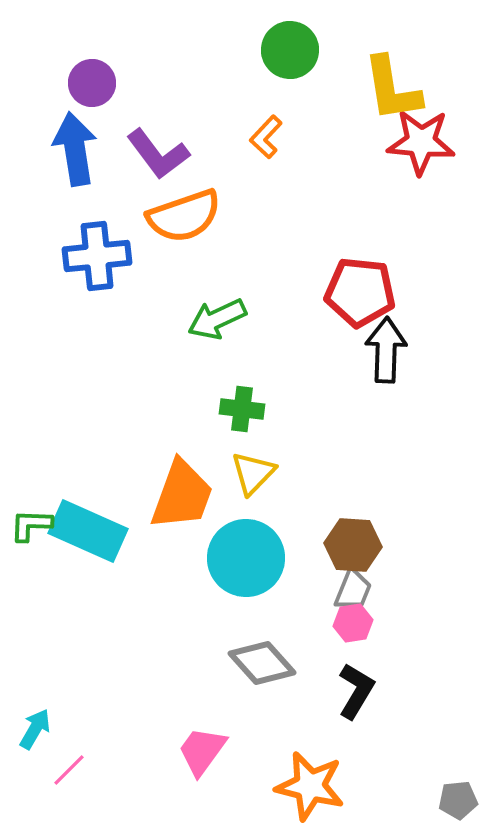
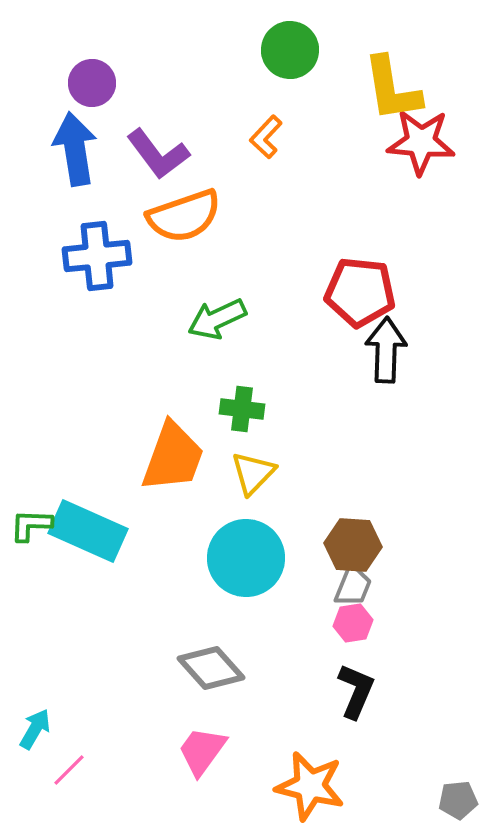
orange trapezoid: moved 9 px left, 38 px up
gray trapezoid: moved 4 px up
gray diamond: moved 51 px left, 5 px down
black L-shape: rotated 8 degrees counterclockwise
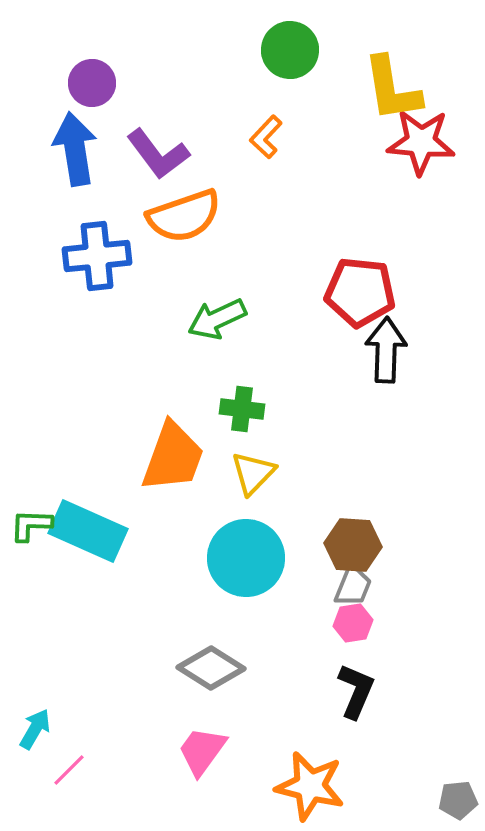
gray diamond: rotated 16 degrees counterclockwise
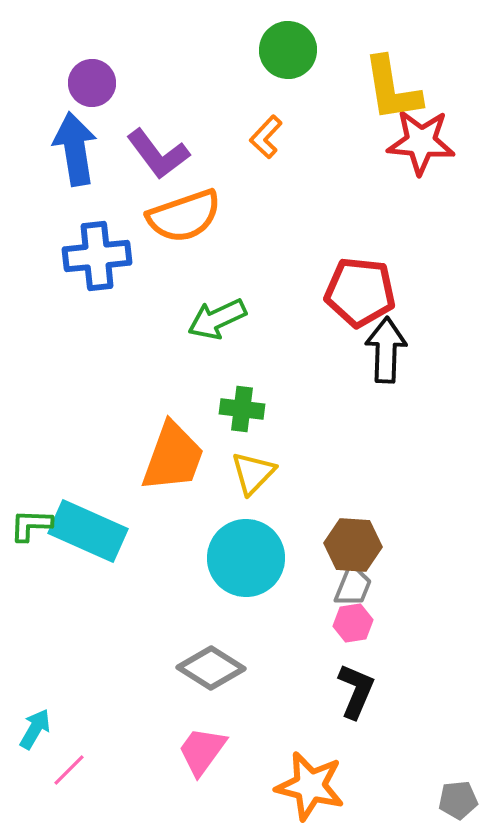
green circle: moved 2 px left
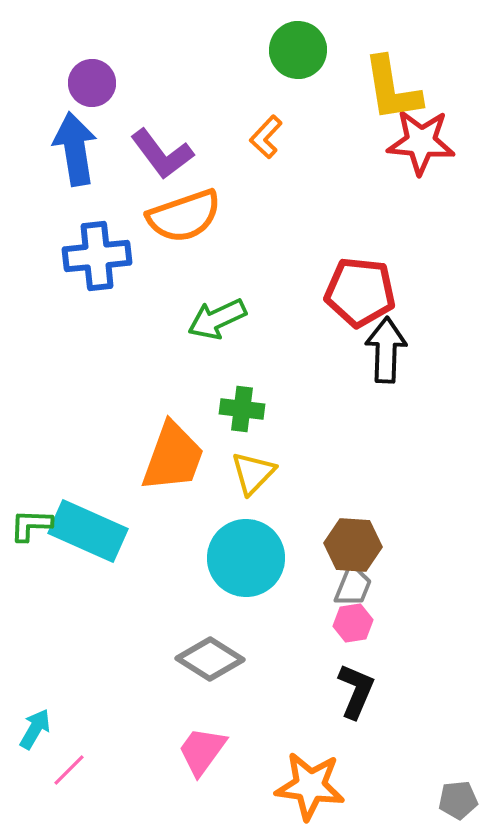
green circle: moved 10 px right
purple L-shape: moved 4 px right
gray diamond: moved 1 px left, 9 px up
orange star: rotated 6 degrees counterclockwise
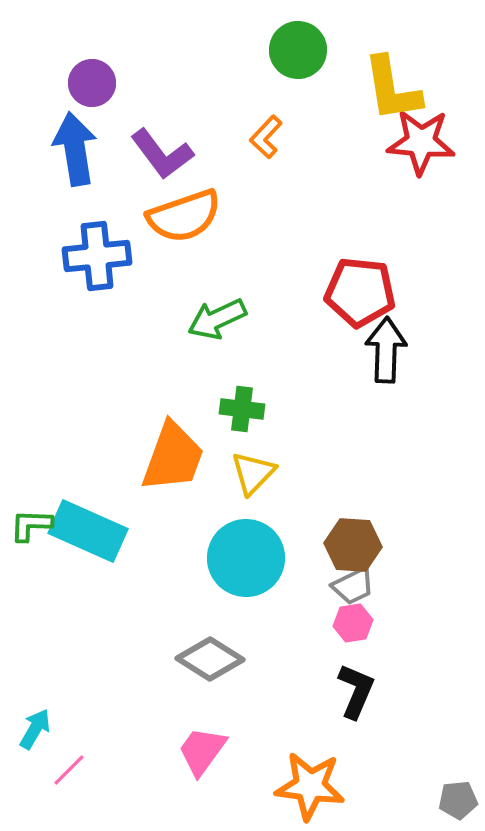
gray trapezoid: rotated 42 degrees clockwise
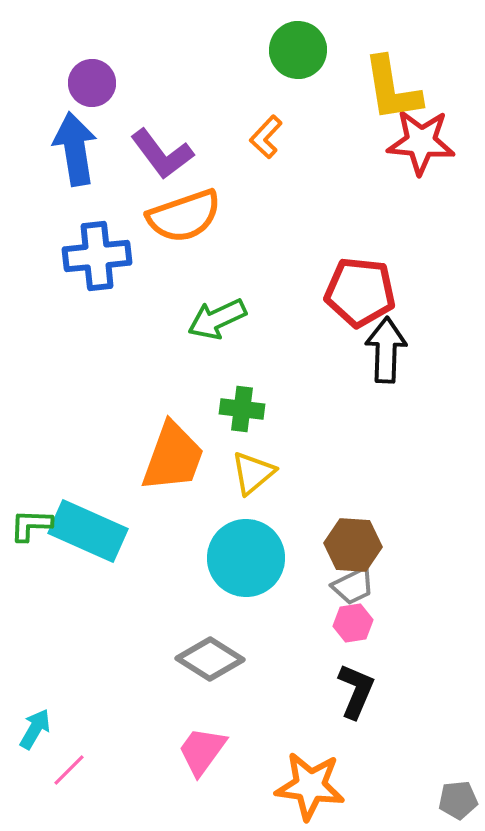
yellow triangle: rotated 6 degrees clockwise
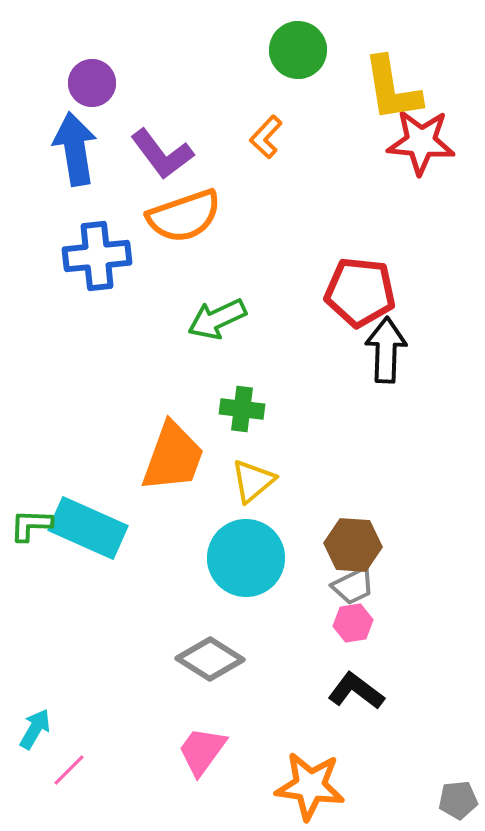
yellow triangle: moved 8 px down
cyan rectangle: moved 3 px up
black L-shape: rotated 76 degrees counterclockwise
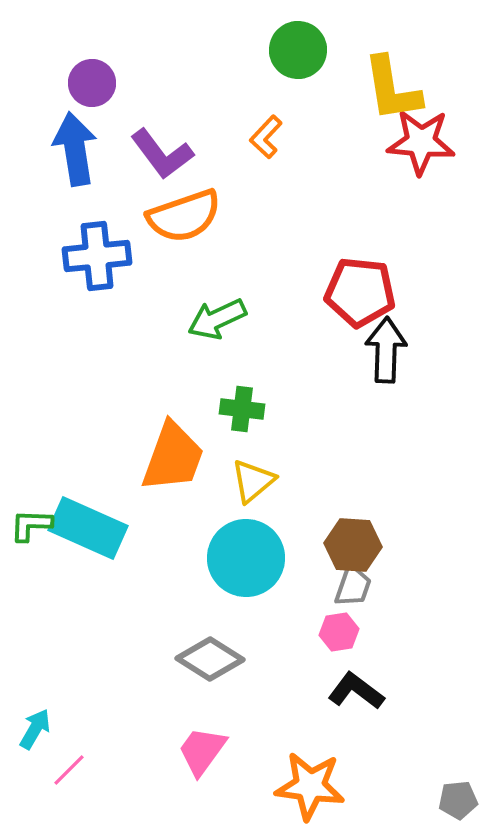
gray trapezoid: rotated 45 degrees counterclockwise
pink hexagon: moved 14 px left, 9 px down
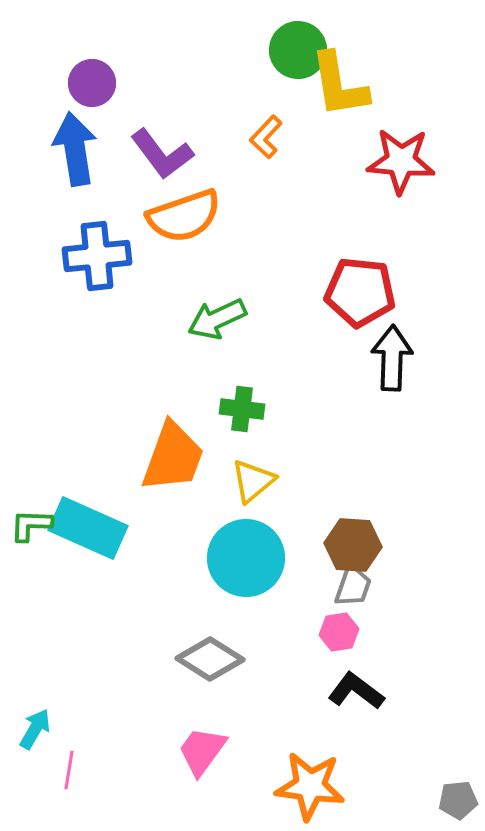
yellow L-shape: moved 53 px left, 4 px up
red star: moved 20 px left, 19 px down
black arrow: moved 6 px right, 8 px down
pink line: rotated 36 degrees counterclockwise
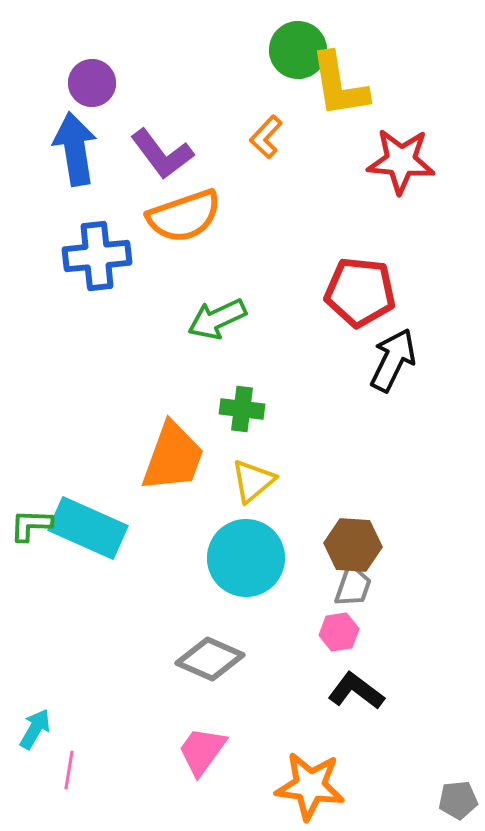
black arrow: moved 1 px right, 2 px down; rotated 24 degrees clockwise
gray diamond: rotated 8 degrees counterclockwise
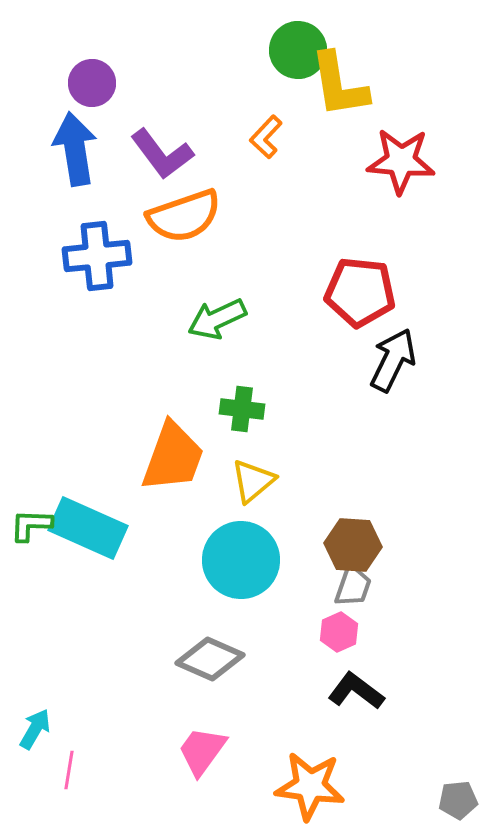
cyan circle: moved 5 px left, 2 px down
pink hexagon: rotated 15 degrees counterclockwise
